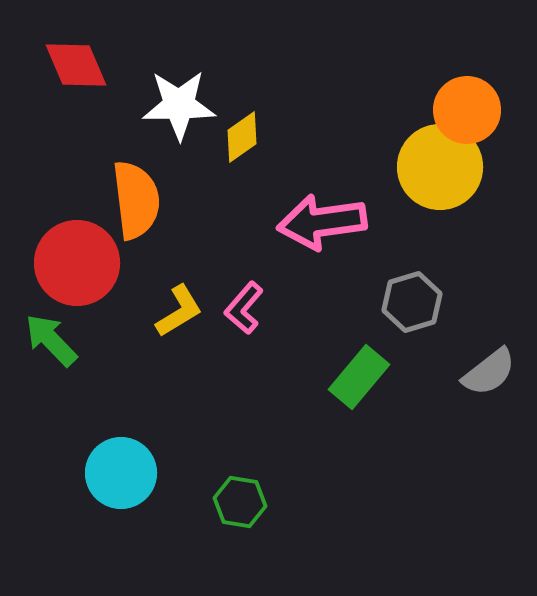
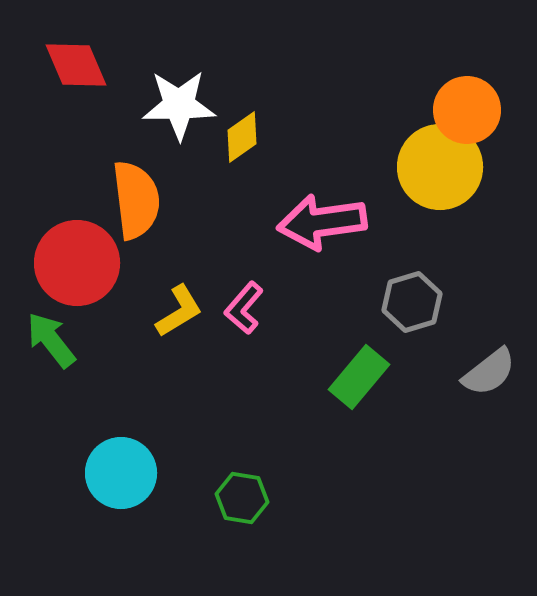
green arrow: rotated 6 degrees clockwise
green hexagon: moved 2 px right, 4 px up
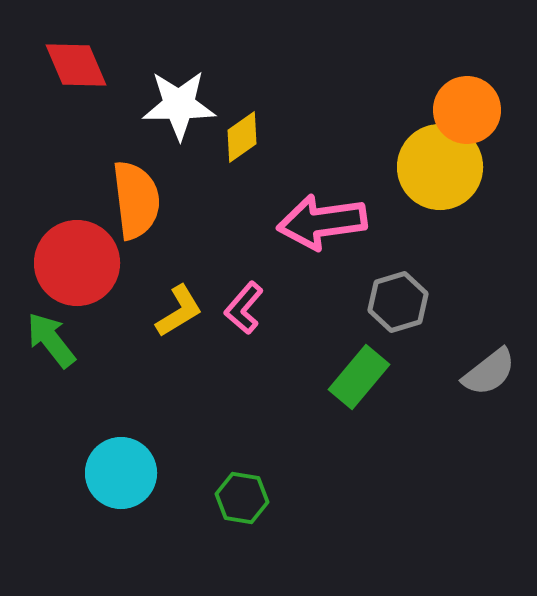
gray hexagon: moved 14 px left
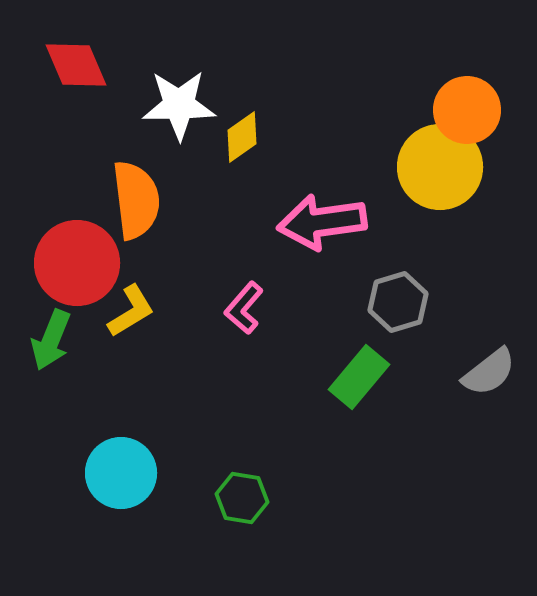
yellow L-shape: moved 48 px left
green arrow: rotated 120 degrees counterclockwise
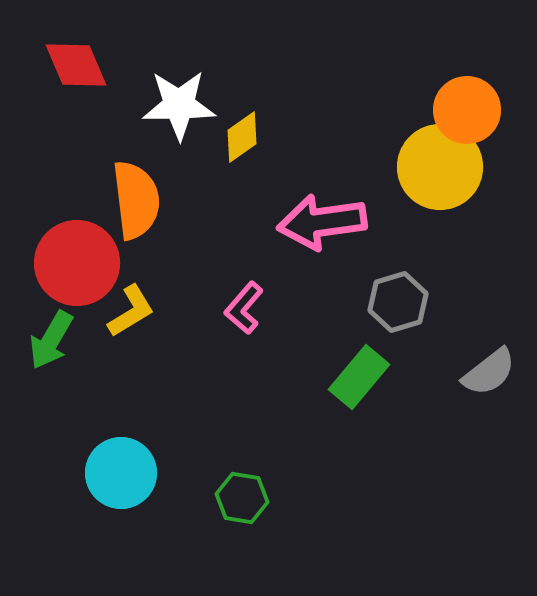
green arrow: rotated 8 degrees clockwise
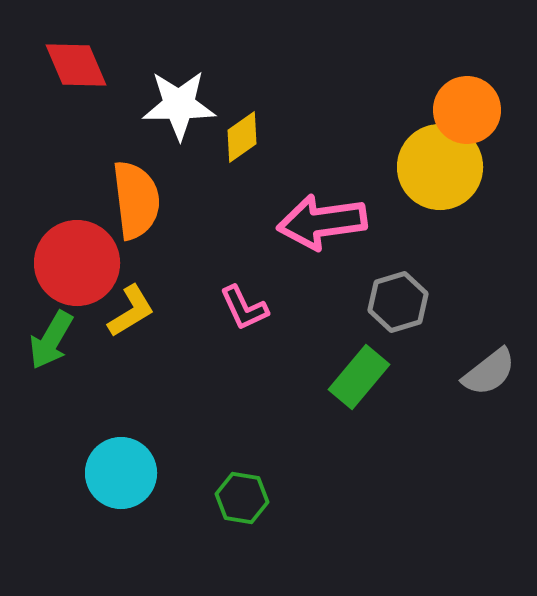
pink L-shape: rotated 66 degrees counterclockwise
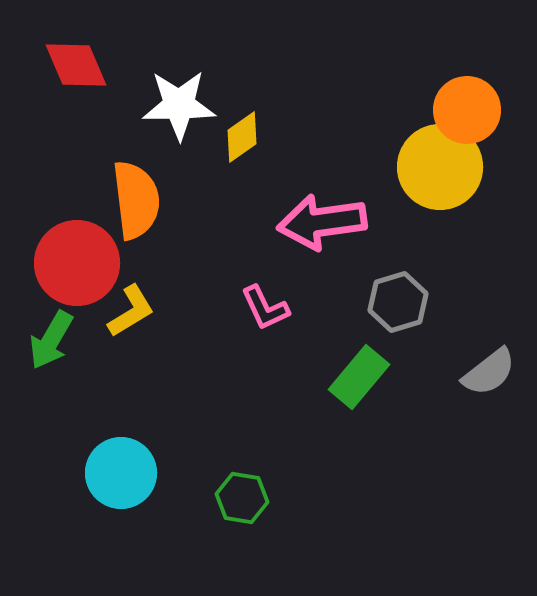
pink L-shape: moved 21 px right
